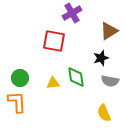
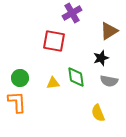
gray semicircle: moved 1 px left
yellow semicircle: moved 6 px left
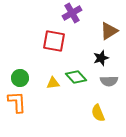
green diamond: rotated 35 degrees counterclockwise
gray semicircle: rotated 12 degrees counterclockwise
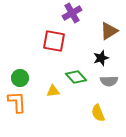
yellow triangle: moved 8 px down
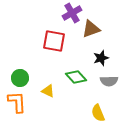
brown triangle: moved 18 px left, 2 px up; rotated 12 degrees clockwise
yellow triangle: moved 5 px left; rotated 32 degrees clockwise
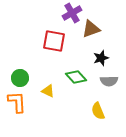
yellow semicircle: moved 2 px up
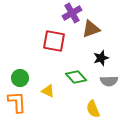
yellow semicircle: moved 5 px left, 2 px up
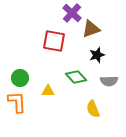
purple cross: rotated 18 degrees counterclockwise
black star: moved 4 px left, 3 px up
yellow triangle: rotated 24 degrees counterclockwise
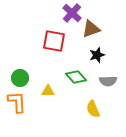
gray semicircle: moved 1 px left
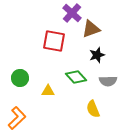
orange L-shape: moved 16 px down; rotated 50 degrees clockwise
